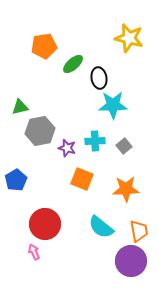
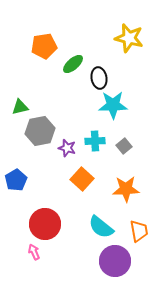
orange square: rotated 20 degrees clockwise
purple circle: moved 16 px left
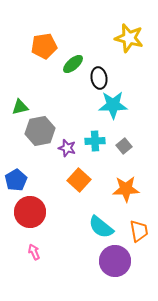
orange square: moved 3 px left, 1 px down
red circle: moved 15 px left, 12 px up
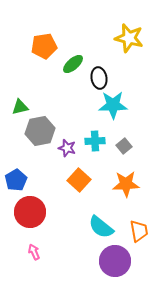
orange star: moved 5 px up
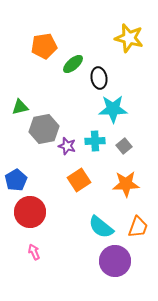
cyan star: moved 4 px down
gray hexagon: moved 4 px right, 2 px up
purple star: moved 2 px up
orange square: rotated 15 degrees clockwise
orange trapezoid: moved 1 px left, 4 px up; rotated 30 degrees clockwise
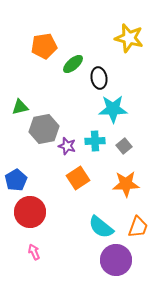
orange square: moved 1 px left, 2 px up
purple circle: moved 1 px right, 1 px up
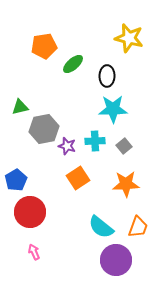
black ellipse: moved 8 px right, 2 px up; rotated 10 degrees clockwise
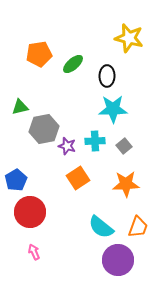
orange pentagon: moved 5 px left, 8 px down
purple circle: moved 2 px right
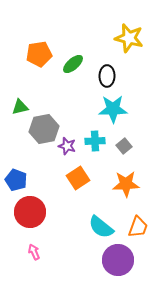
blue pentagon: rotated 20 degrees counterclockwise
